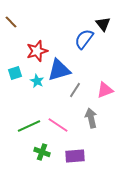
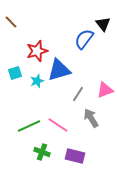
cyan star: rotated 24 degrees clockwise
gray line: moved 3 px right, 4 px down
gray arrow: rotated 18 degrees counterclockwise
purple rectangle: rotated 18 degrees clockwise
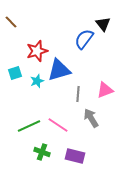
gray line: rotated 28 degrees counterclockwise
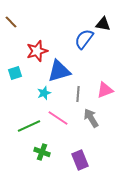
black triangle: rotated 42 degrees counterclockwise
blue triangle: moved 1 px down
cyan star: moved 7 px right, 12 px down
pink line: moved 7 px up
purple rectangle: moved 5 px right, 4 px down; rotated 54 degrees clockwise
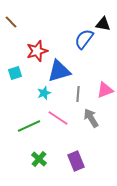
green cross: moved 3 px left, 7 px down; rotated 21 degrees clockwise
purple rectangle: moved 4 px left, 1 px down
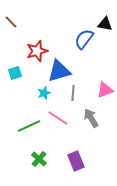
black triangle: moved 2 px right
gray line: moved 5 px left, 1 px up
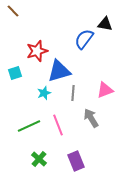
brown line: moved 2 px right, 11 px up
pink line: moved 7 px down; rotated 35 degrees clockwise
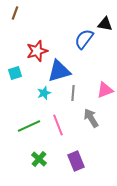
brown line: moved 2 px right, 2 px down; rotated 64 degrees clockwise
